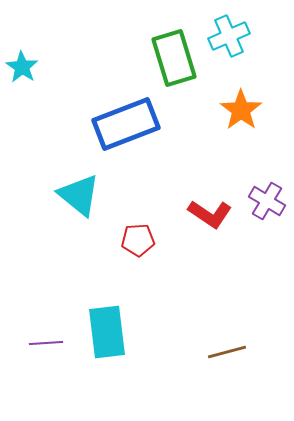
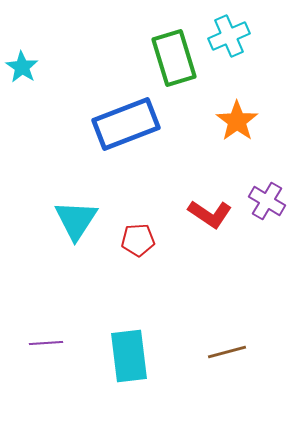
orange star: moved 4 px left, 11 px down
cyan triangle: moved 3 px left, 25 px down; rotated 24 degrees clockwise
cyan rectangle: moved 22 px right, 24 px down
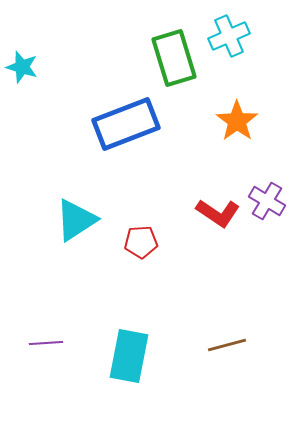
cyan star: rotated 16 degrees counterclockwise
red L-shape: moved 8 px right, 1 px up
cyan triangle: rotated 24 degrees clockwise
red pentagon: moved 3 px right, 2 px down
brown line: moved 7 px up
cyan rectangle: rotated 18 degrees clockwise
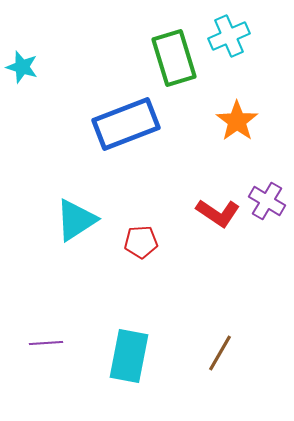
brown line: moved 7 px left, 8 px down; rotated 45 degrees counterclockwise
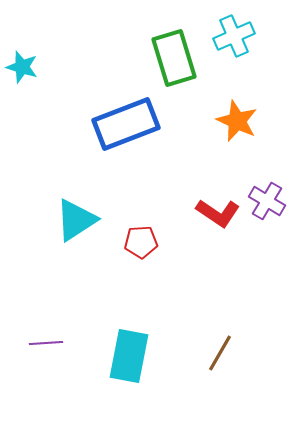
cyan cross: moved 5 px right
orange star: rotated 12 degrees counterclockwise
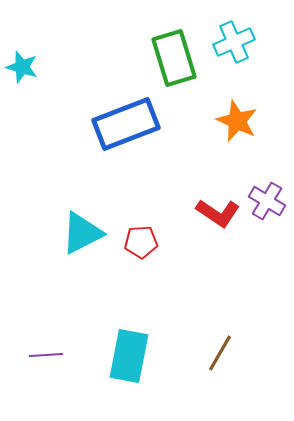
cyan cross: moved 6 px down
cyan triangle: moved 6 px right, 13 px down; rotated 6 degrees clockwise
purple line: moved 12 px down
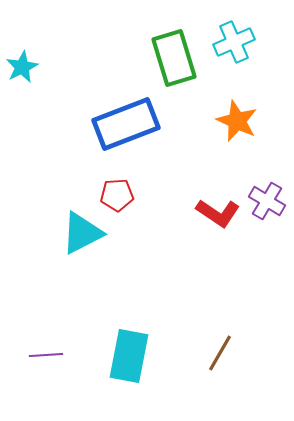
cyan star: rotated 28 degrees clockwise
red pentagon: moved 24 px left, 47 px up
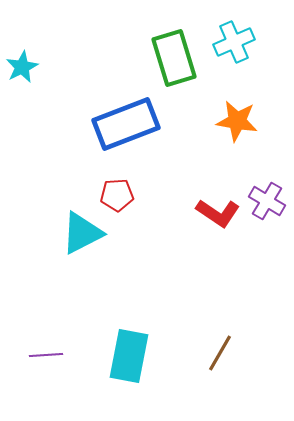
orange star: rotated 15 degrees counterclockwise
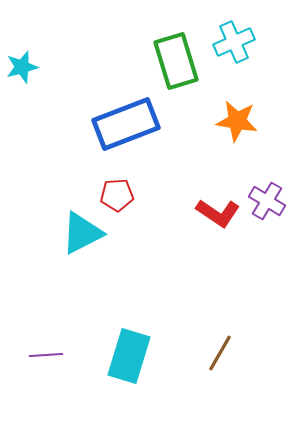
green rectangle: moved 2 px right, 3 px down
cyan star: rotated 12 degrees clockwise
cyan rectangle: rotated 6 degrees clockwise
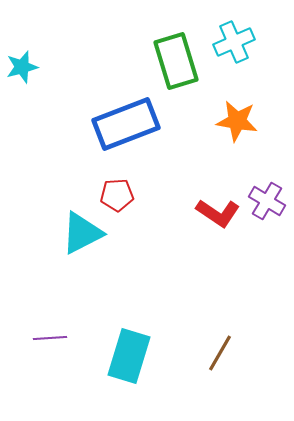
purple line: moved 4 px right, 17 px up
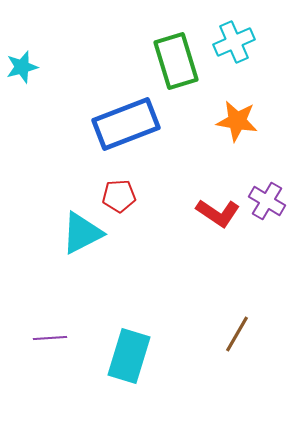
red pentagon: moved 2 px right, 1 px down
brown line: moved 17 px right, 19 px up
